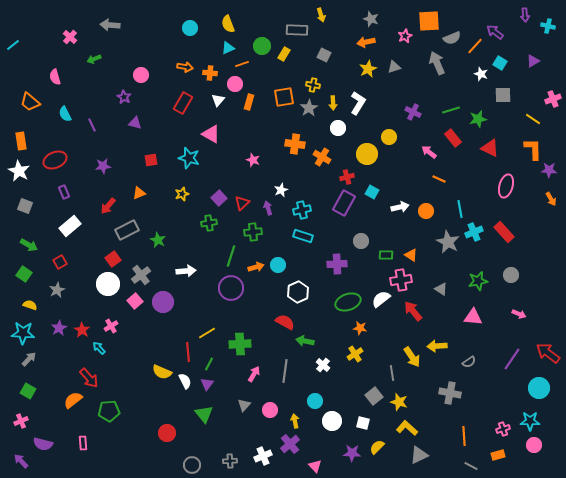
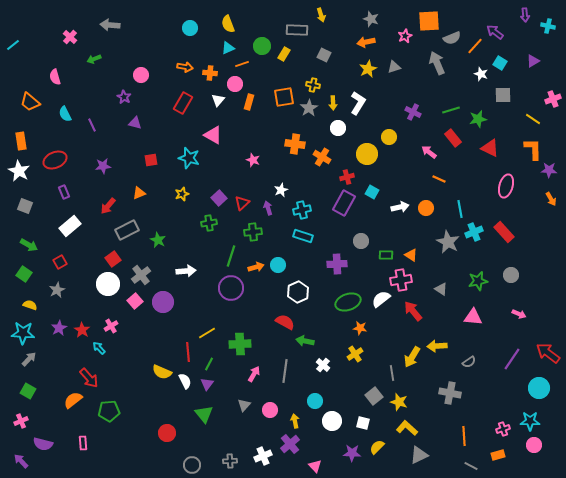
pink triangle at (211, 134): moved 2 px right, 1 px down
orange circle at (426, 211): moved 3 px up
yellow arrow at (412, 357): rotated 65 degrees clockwise
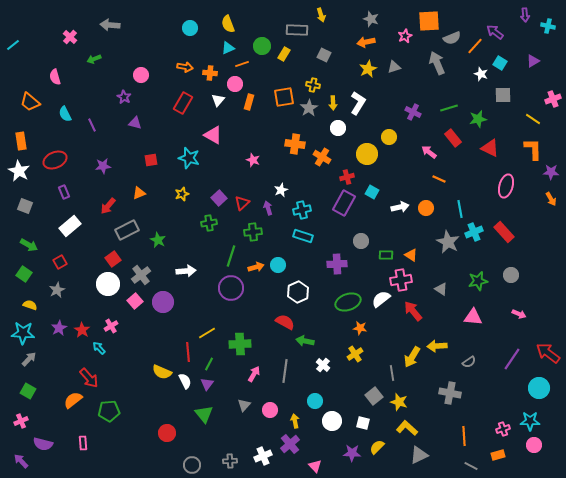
green line at (451, 110): moved 2 px left, 2 px up
purple star at (549, 170): moved 2 px right, 2 px down
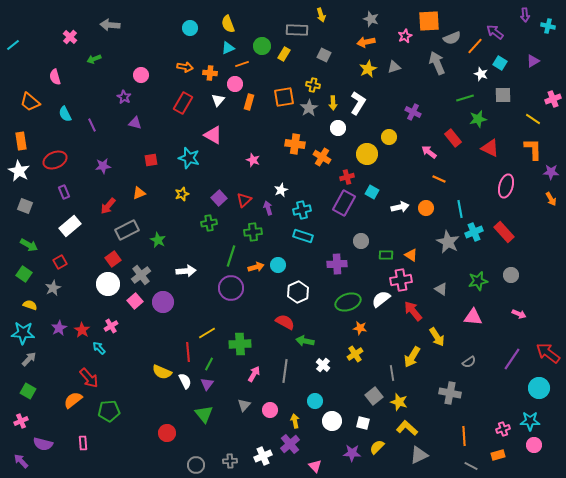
green line at (449, 108): moved 16 px right, 10 px up
red triangle at (242, 203): moved 2 px right, 3 px up
gray star at (57, 290): moved 4 px left, 2 px up
yellow arrow at (437, 346): moved 9 px up; rotated 120 degrees counterclockwise
gray circle at (192, 465): moved 4 px right
